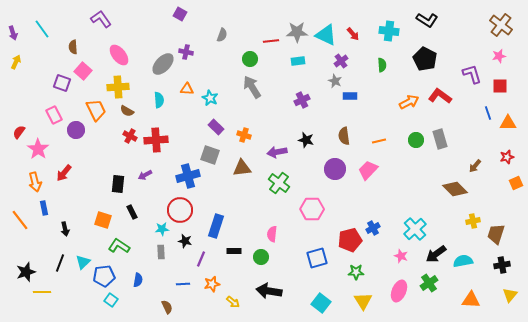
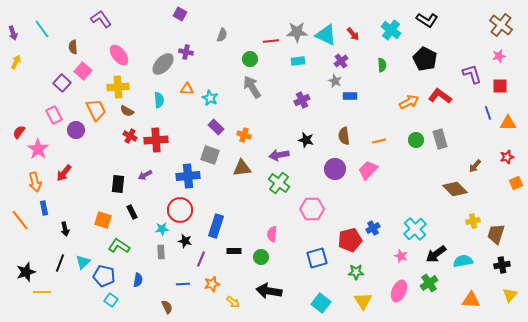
cyan cross at (389, 31): moved 2 px right, 1 px up; rotated 30 degrees clockwise
purple square at (62, 83): rotated 24 degrees clockwise
purple arrow at (277, 152): moved 2 px right, 3 px down
blue cross at (188, 176): rotated 10 degrees clockwise
blue pentagon at (104, 276): rotated 20 degrees clockwise
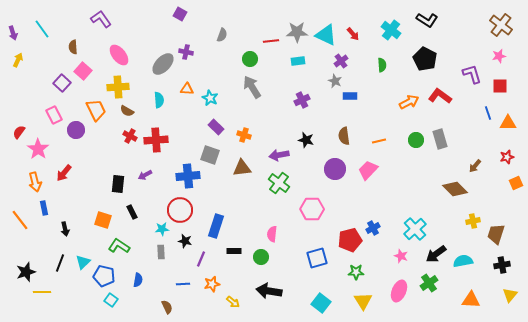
yellow arrow at (16, 62): moved 2 px right, 2 px up
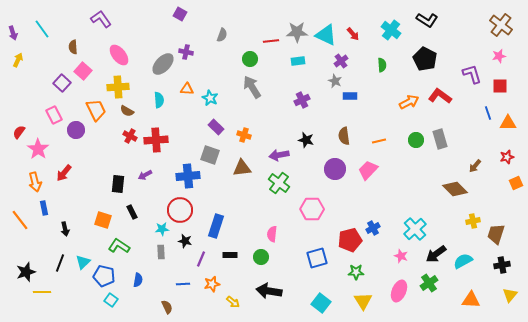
black rectangle at (234, 251): moved 4 px left, 4 px down
cyan semicircle at (463, 261): rotated 18 degrees counterclockwise
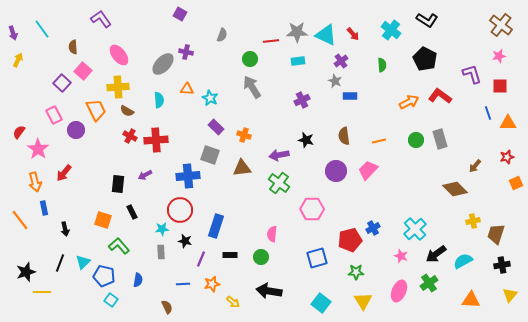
purple circle at (335, 169): moved 1 px right, 2 px down
green L-shape at (119, 246): rotated 15 degrees clockwise
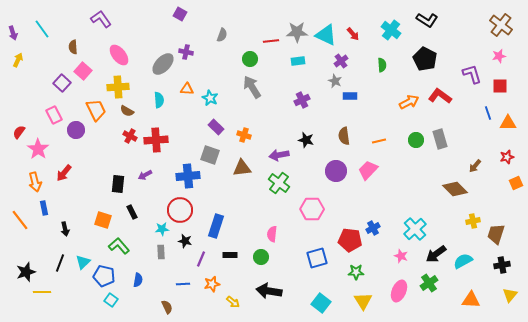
red pentagon at (350, 240): rotated 20 degrees clockwise
